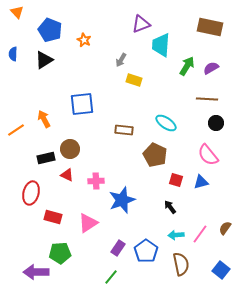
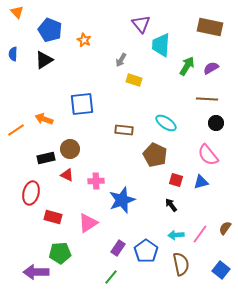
purple triangle at (141, 24): rotated 48 degrees counterclockwise
orange arrow at (44, 119): rotated 42 degrees counterclockwise
black arrow at (170, 207): moved 1 px right, 2 px up
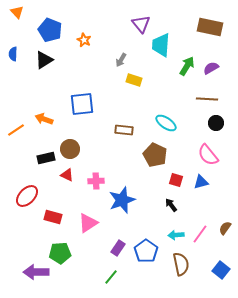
red ellipse at (31, 193): moved 4 px left, 3 px down; rotated 30 degrees clockwise
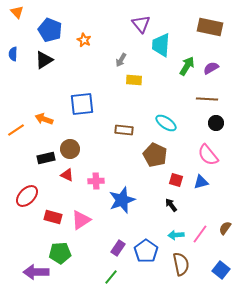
yellow rectangle at (134, 80): rotated 14 degrees counterclockwise
pink triangle at (88, 223): moved 7 px left, 3 px up
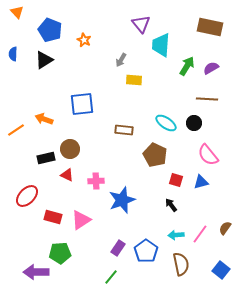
black circle at (216, 123): moved 22 px left
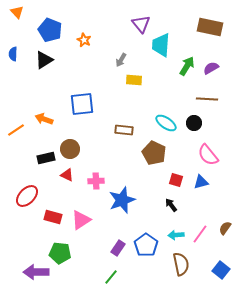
brown pentagon at (155, 155): moved 1 px left, 2 px up
blue pentagon at (146, 251): moved 6 px up
green pentagon at (60, 253): rotated 10 degrees clockwise
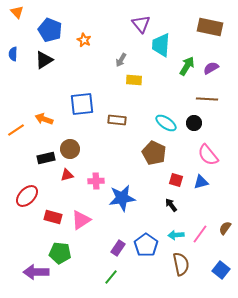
brown rectangle at (124, 130): moved 7 px left, 10 px up
red triangle at (67, 175): rotated 40 degrees counterclockwise
blue star at (122, 200): moved 2 px up; rotated 12 degrees clockwise
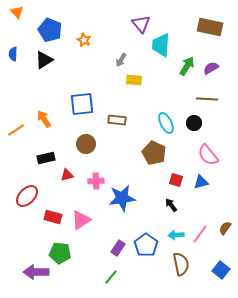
orange arrow at (44, 119): rotated 36 degrees clockwise
cyan ellipse at (166, 123): rotated 30 degrees clockwise
brown circle at (70, 149): moved 16 px right, 5 px up
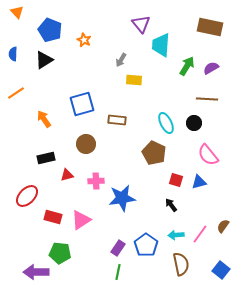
blue square at (82, 104): rotated 10 degrees counterclockwise
orange line at (16, 130): moved 37 px up
blue triangle at (201, 182): moved 2 px left
brown semicircle at (225, 228): moved 2 px left, 2 px up
green line at (111, 277): moved 7 px right, 5 px up; rotated 28 degrees counterclockwise
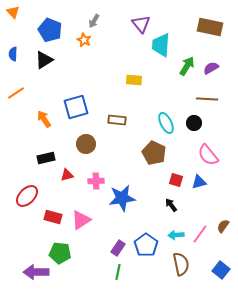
orange triangle at (17, 12): moved 4 px left
gray arrow at (121, 60): moved 27 px left, 39 px up
blue square at (82, 104): moved 6 px left, 3 px down
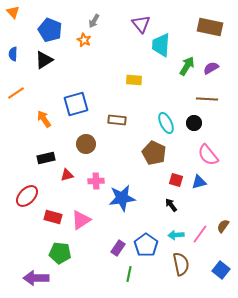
blue square at (76, 107): moved 3 px up
purple arrow at (36, 272): moved 6 px down
green line at (118, 272): moved 11 px right, 2 px down
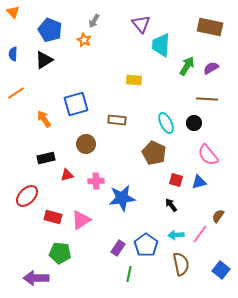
brown semicircle at (223, 226): moved 5 px left, 10 px up
